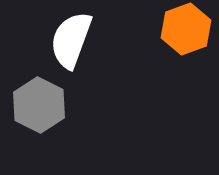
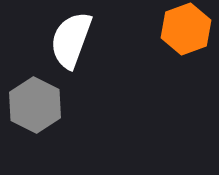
gray hexagon: moved 4 px left
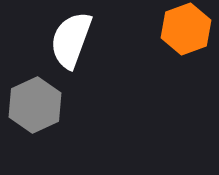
gray hexagon: rotated 8 degrees clockwise
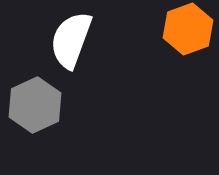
orange hexagon: moved 2 px right
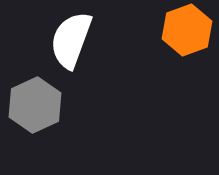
orange hexagon: moved 1 px left, 1 px down
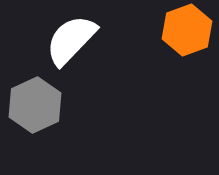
white semicircle: rotated 24 degrees clockwise
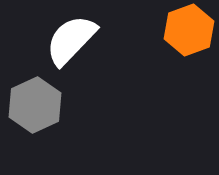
orange hexagon: moved 2 px right
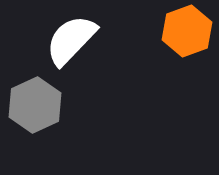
orange hexagon: moved 2 px left, 1 px down
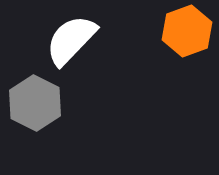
gray hexagon: moved 2 px up; rotated 8 degrees counterclockwise
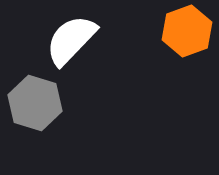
gray hexagon: rotated 10 degrees counterclockwise
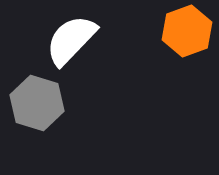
gray hexagon: moved 2 px right
